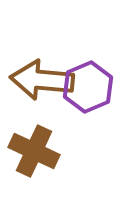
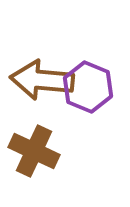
purple hexagon: rotated 15 degrees counterclockwise
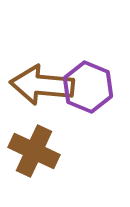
brown arrow: moved 5 px down
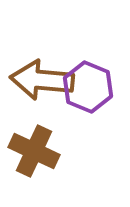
brown arrow: moved 5 px up
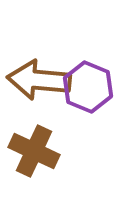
brown arrow: moved 3 px left
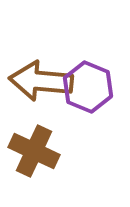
brown arrow: moved 2 px right, 1 px down
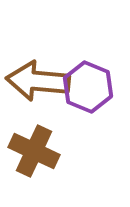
brown arrow: moved 3 px left
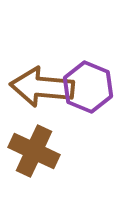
brown arrow: moved 4 px right, 6 px down
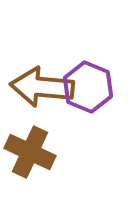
brown cross: moved 4 px left, 1 px down
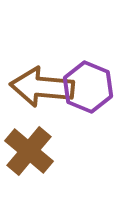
brown cross: moved 1 px left, 1 px up; rotated 15 degrees clockwise
